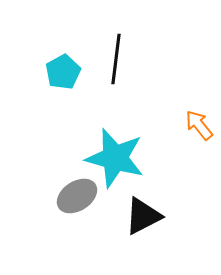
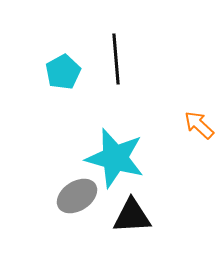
black line: rotated 12 degrees counterclockwise
orange arrow: rotated 8 degrees counterclockwise
black triangle: moved 11 px left; rotated 24 degrees clockwise
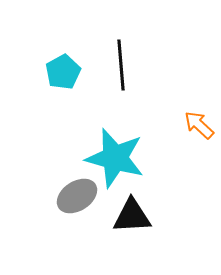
black line: moved 5 px right, 6 px down
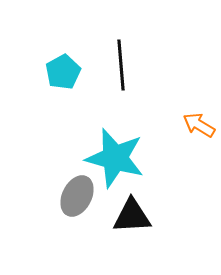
orange arrow: rotated 12 degrees counterclockwise
gray ellipse: rotated 30 degrees counterclockwise
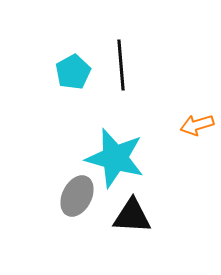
cyan pentagon: moved 10 px right
orange arrow: moved 2 px left; rotated 48 degrees counterclockwise
black triangle: rotated 6 degrees clockwise
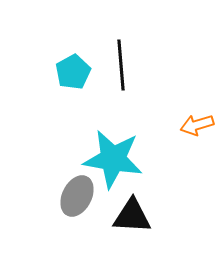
cyan star: moved 2 px left, 1 px down; rotated 6 degrees counterclockwise
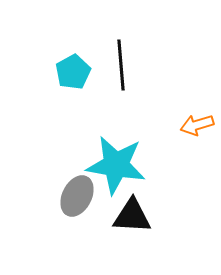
cyan star: moved 3 px right, 6 px down
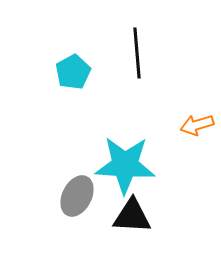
black line: moved 16 px right, 12 px up
cyan star: moved 9 px right; rotated 6 degrees counterclockwise
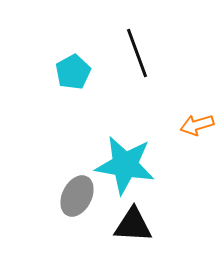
black line: rotated 15 degrees counterclockwise
cyan star: rotated 6 degrees clockwise
black triangle: moved 1 px right, 9 px down
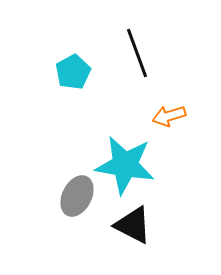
orange arrow: moved 28 px left, 9 px up
black triangle: rotated 24 degrees clockwise
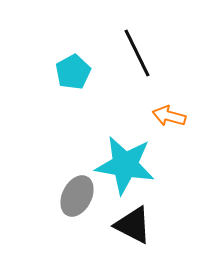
black line: rotated 6 degrees counterclockwise
orange arrow: rotated 32 degrees clockwise
